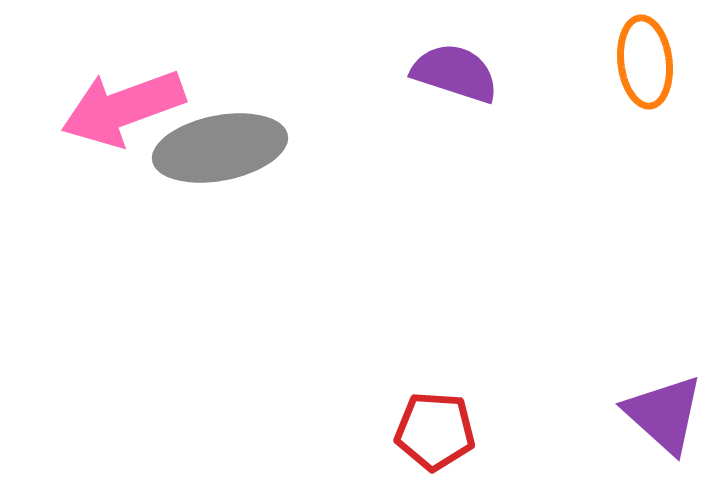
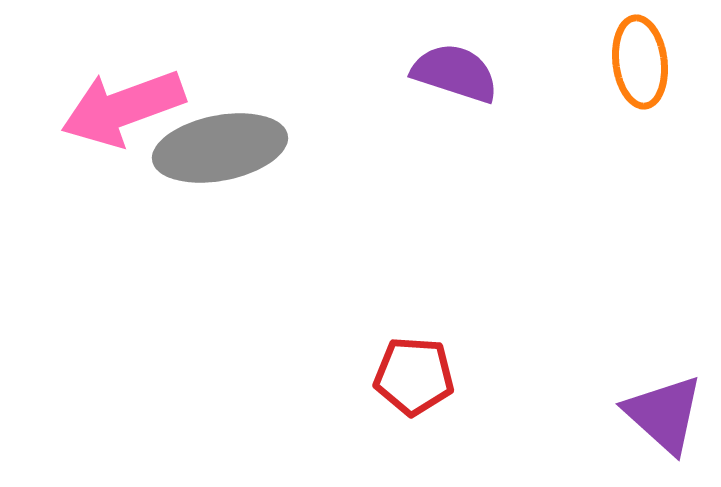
orange ellipse: moved 5 px left
red pentagon: moved 21 px left, 55 px up
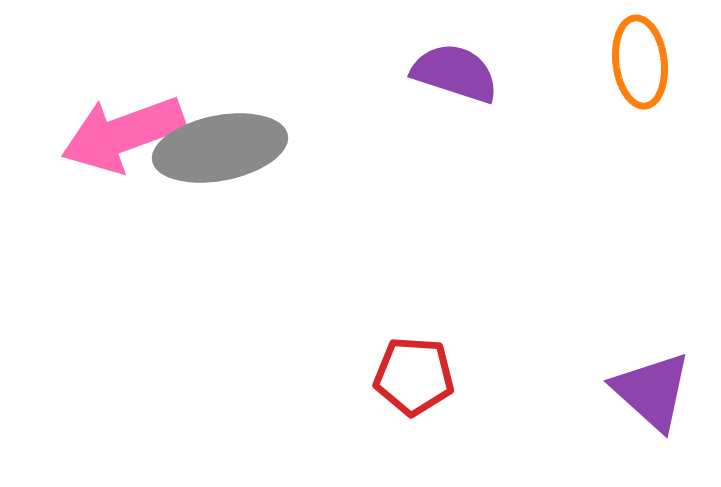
pink arrow: moved 26 px down
purple triangle: moved 12 px left, 23 px up
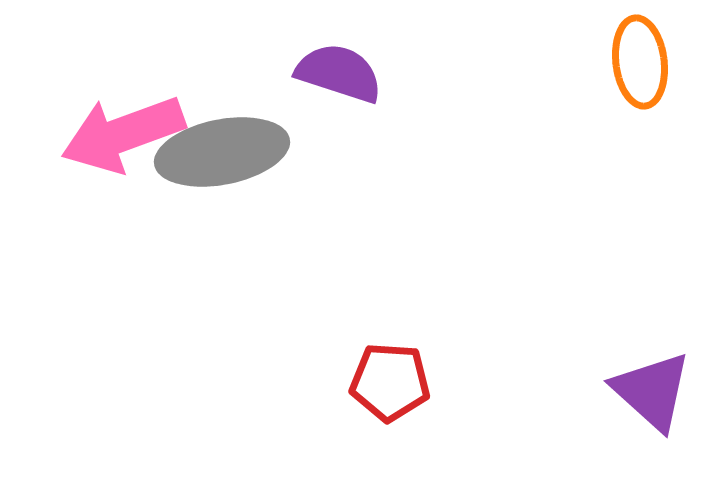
purple semicircle: moved 116 px left
gray ellipse: moved 2 px right, 4 px down
red pentagon: moved 24 px left, 6 px down
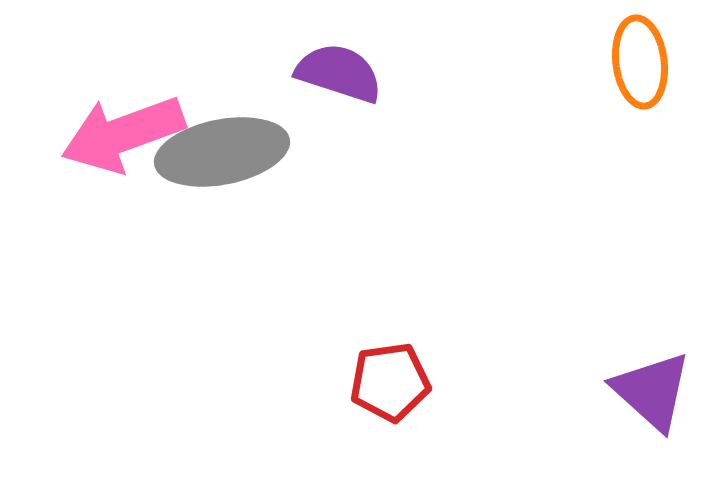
red pentagon: rotated 12 degrees counterclockwise
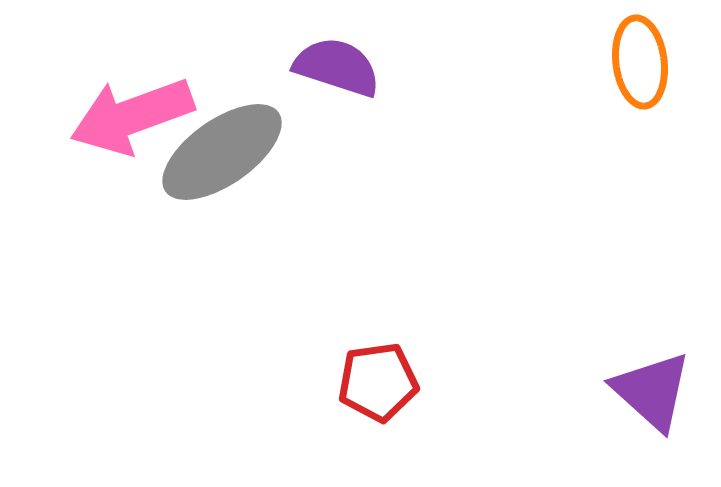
purple semicircle: moved 2 px left, 6 px up
pink arrow: moved 9 px right, 18 px up
gray ellipse: rotated 24 degrees counterclockwise
red pentagon: moved 12 px left
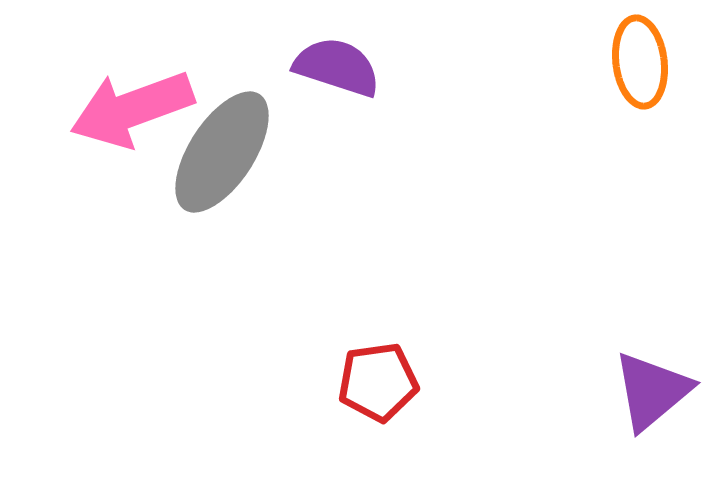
pink arrow: moved 7 px up
gray ellipse: rotated 22 degrees counterclockwise
purple triangle: rotated 38 degrees clockwise
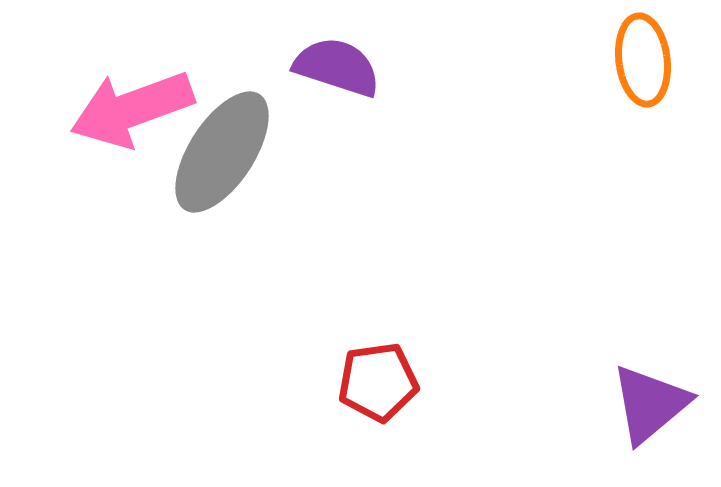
orange ellipse: moved 3 px right, 2 px up
purple triangle: moved 2 px left, 13 px down
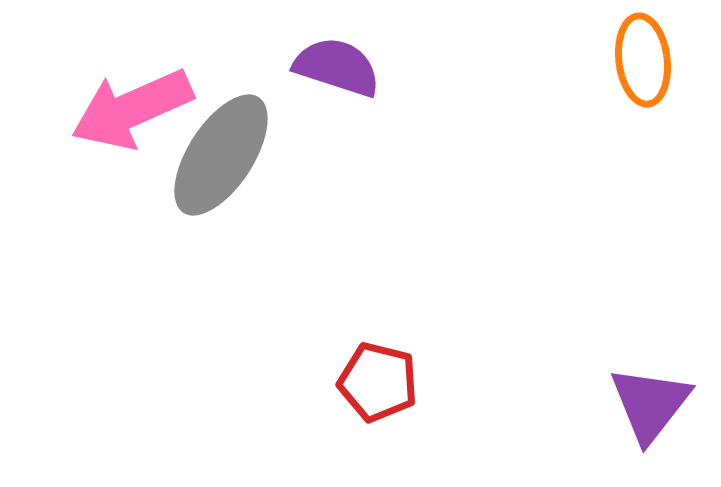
pink arrow: rotated 4 degrees counterclockwise
gray ellipse: moved 1 px left, 3 px down
red pentagon: rotated 22 degrees clockwise
purple triangle: rotated 12 degrees counterclockwise
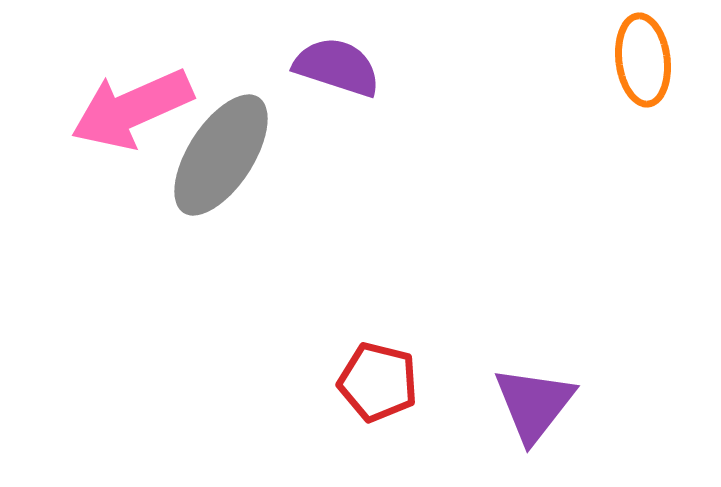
purple triangle: moved 116 px left
